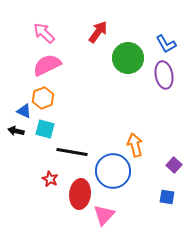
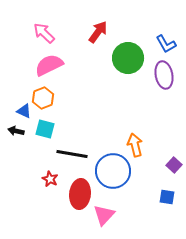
pink semicircle: moved 2 px right
black line: moved 2 px down
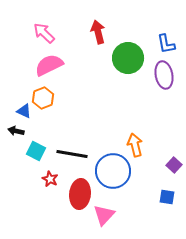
red arrow: rotated 50 degrees counterclockwise
blue L-shape: rotated 20 degrees clockwise
cyan square: moved 9 px left, 22 px down; rotated 12 degrees clockwise
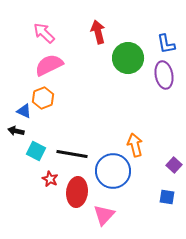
red ellipse: moved 3 px left, 2 px up
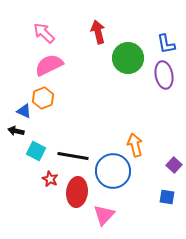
black line: moved 1 px right, 2 px down
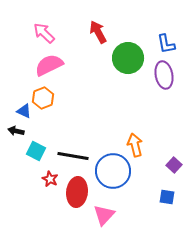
red arrow: rotated 15 degrees counterclockwise
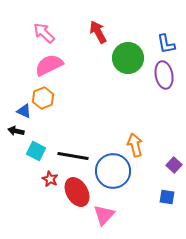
red ellipse: rotated 36 degrees counterclockwise
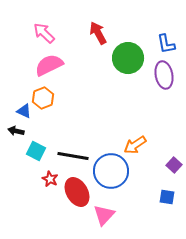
red arrow: moved 1 px down
orange arrow: rotated 110 degrees counterclockwise
blue circle: moved 2 px left
